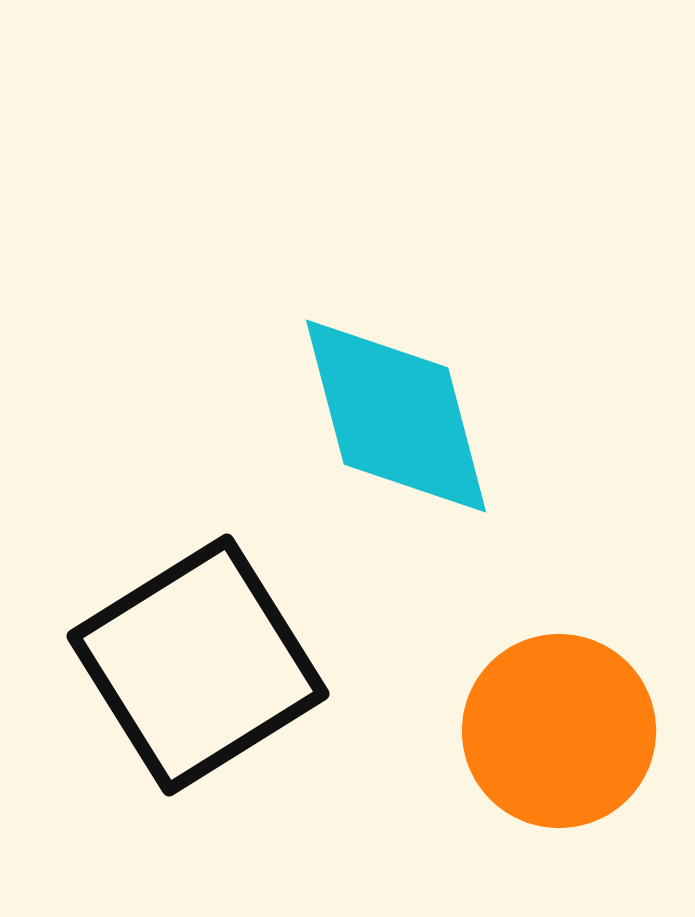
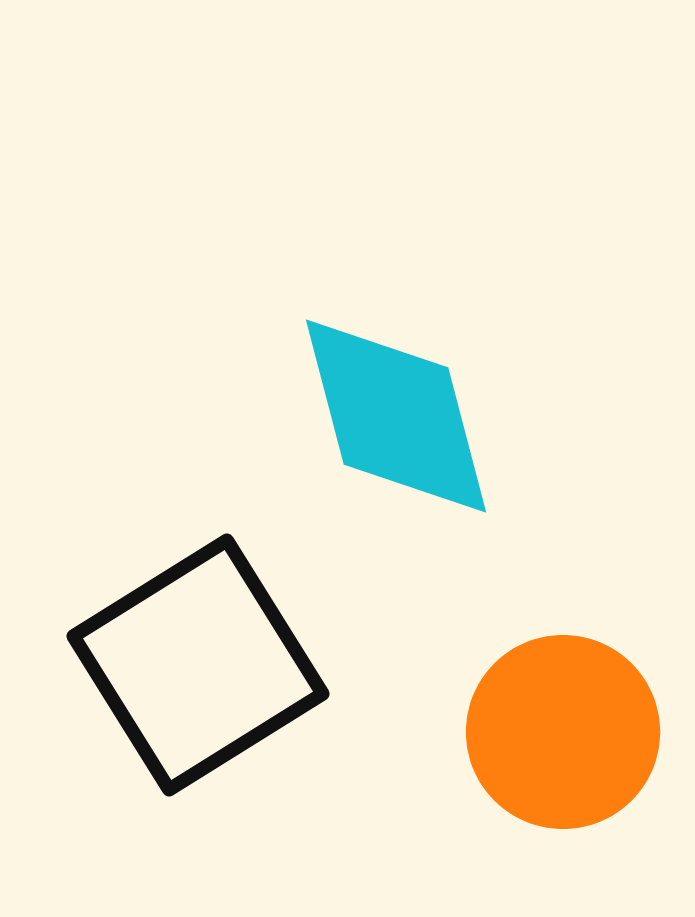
orange circle: moved 4 px right, 1 px down
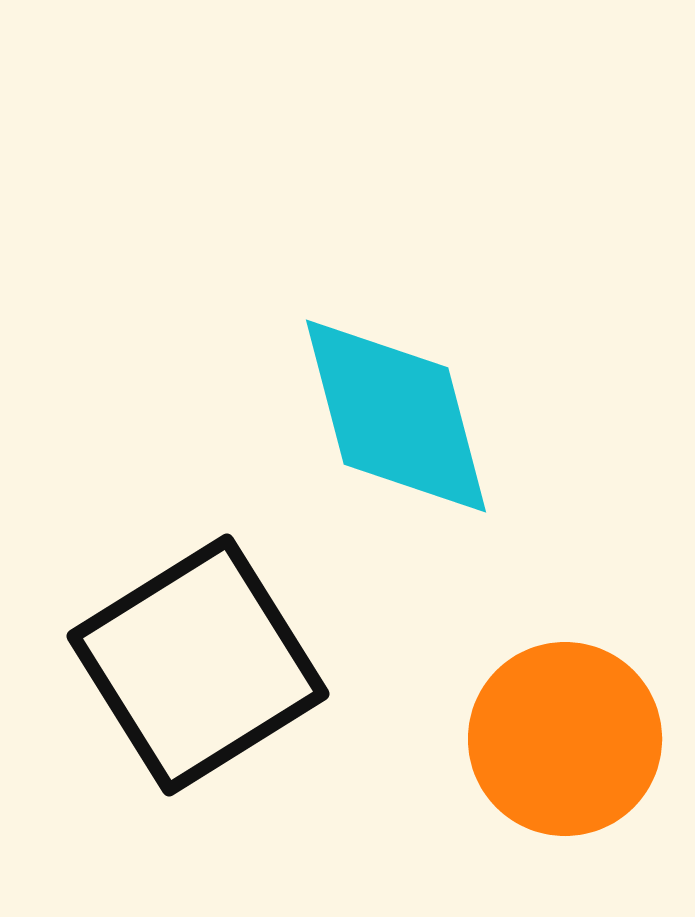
orange circle: moved 2 px right, 7 px down
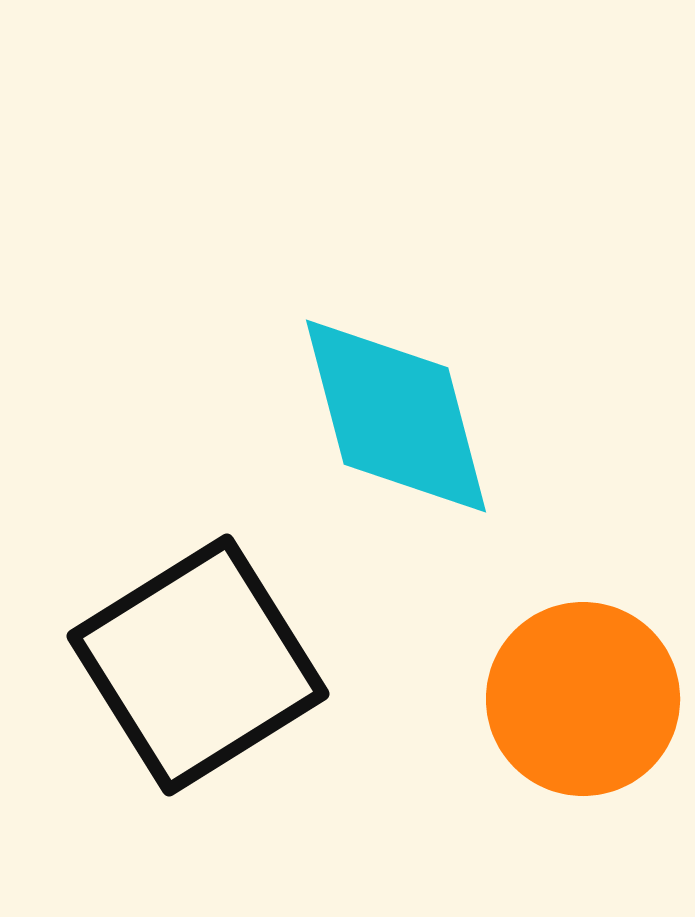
orange circle: moved 18 px right, 40 px up
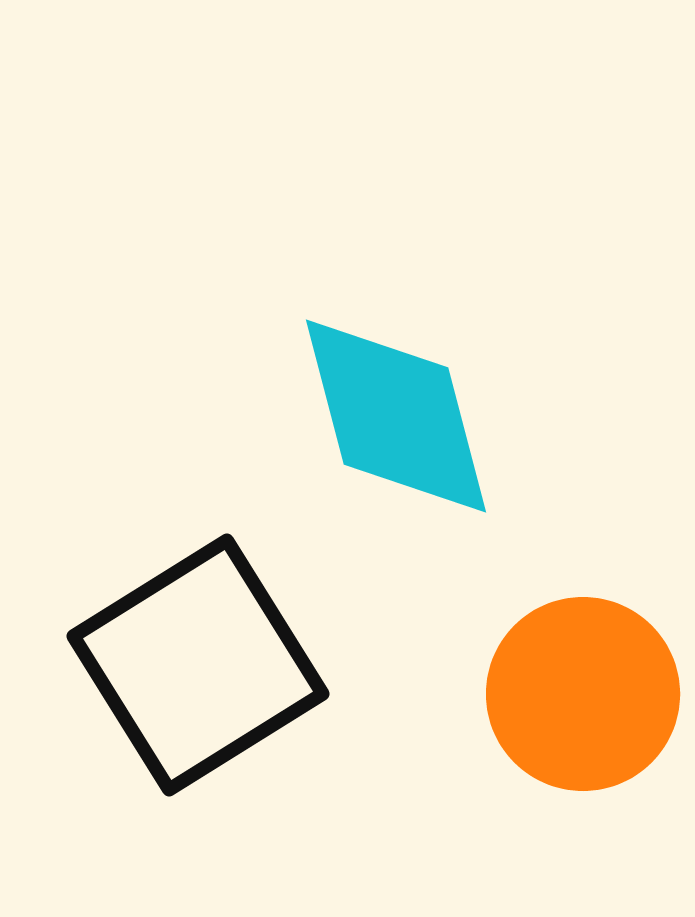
orange circle: moved 5 px up
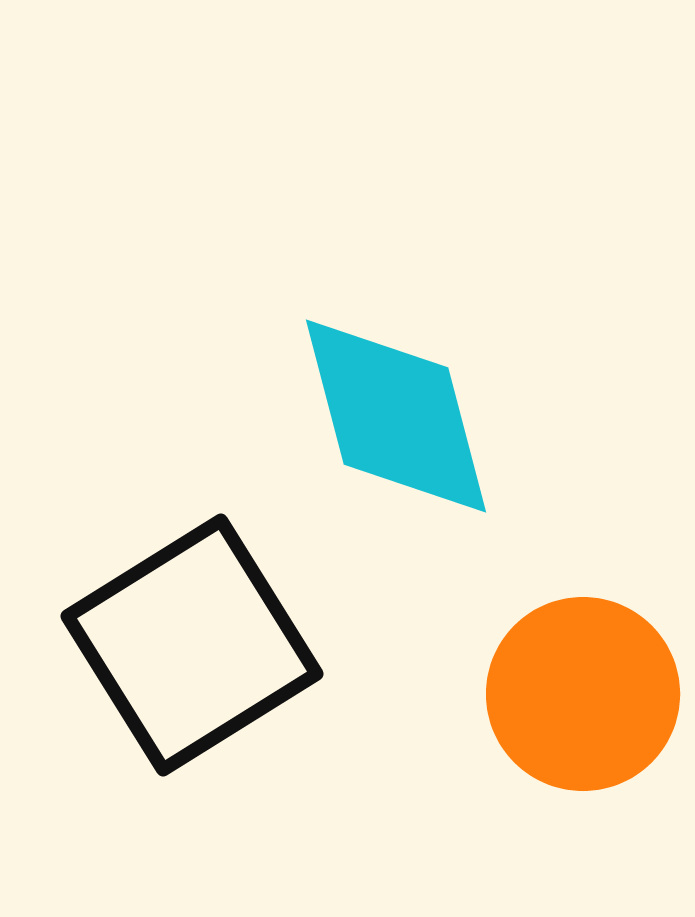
black square: moved 6 px left, 20 px up
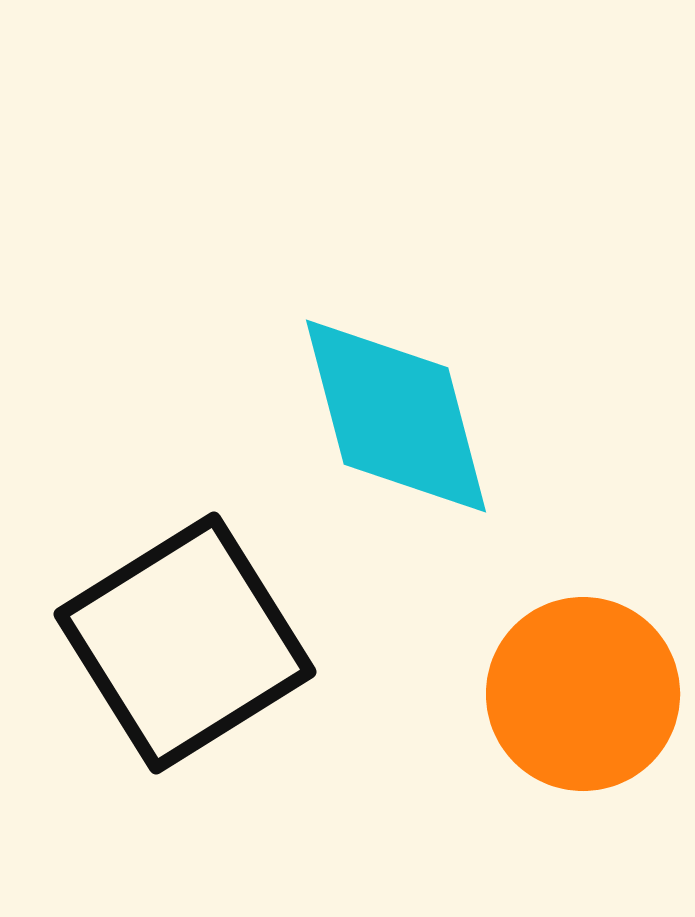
black square: moved 7 px left, 2 px up
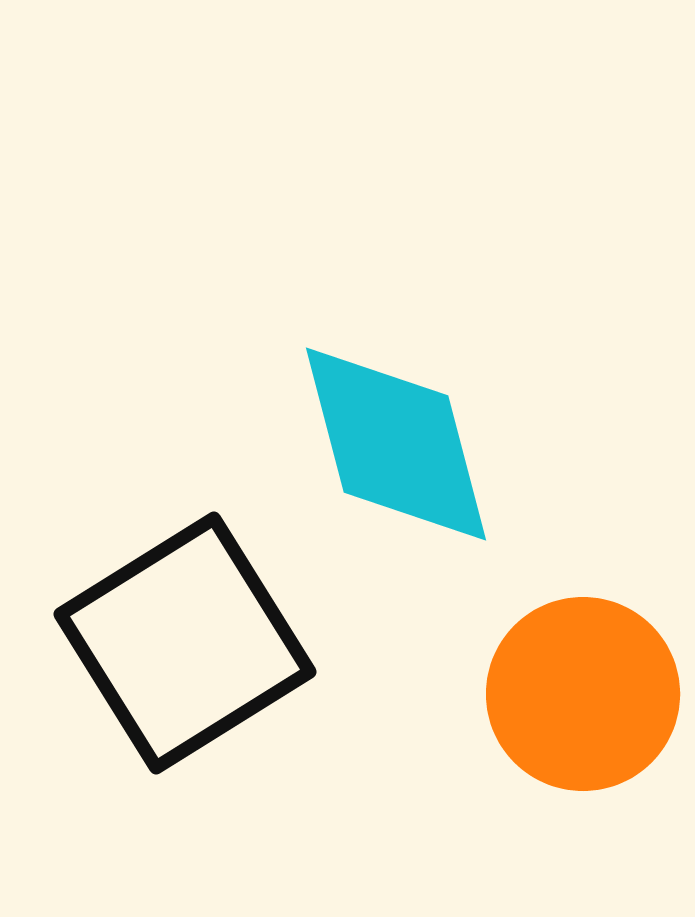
cyan diamond: moved 28 px down
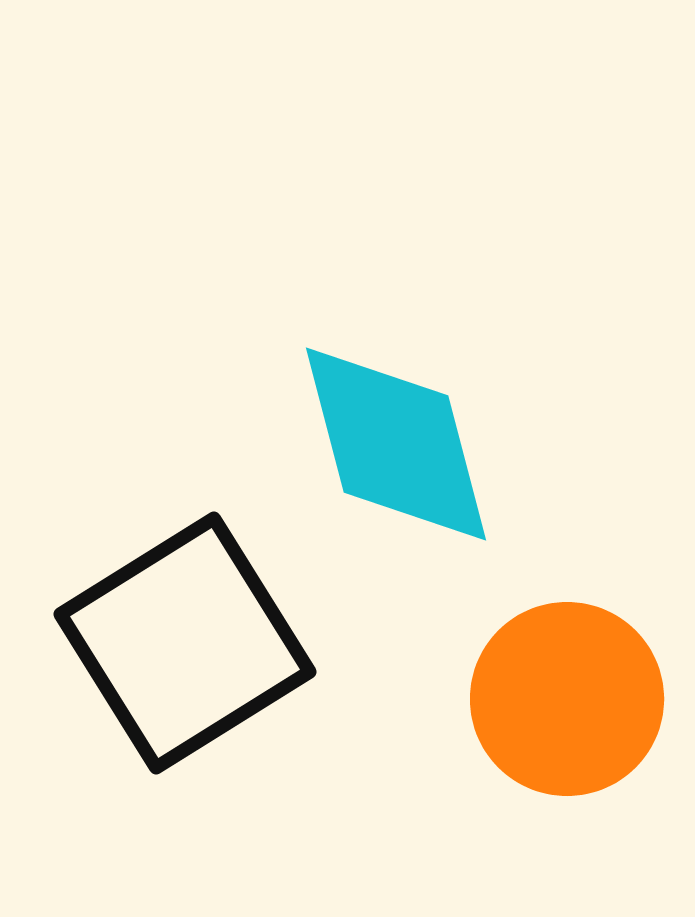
orange circle: moved 16 px left, 5 px down
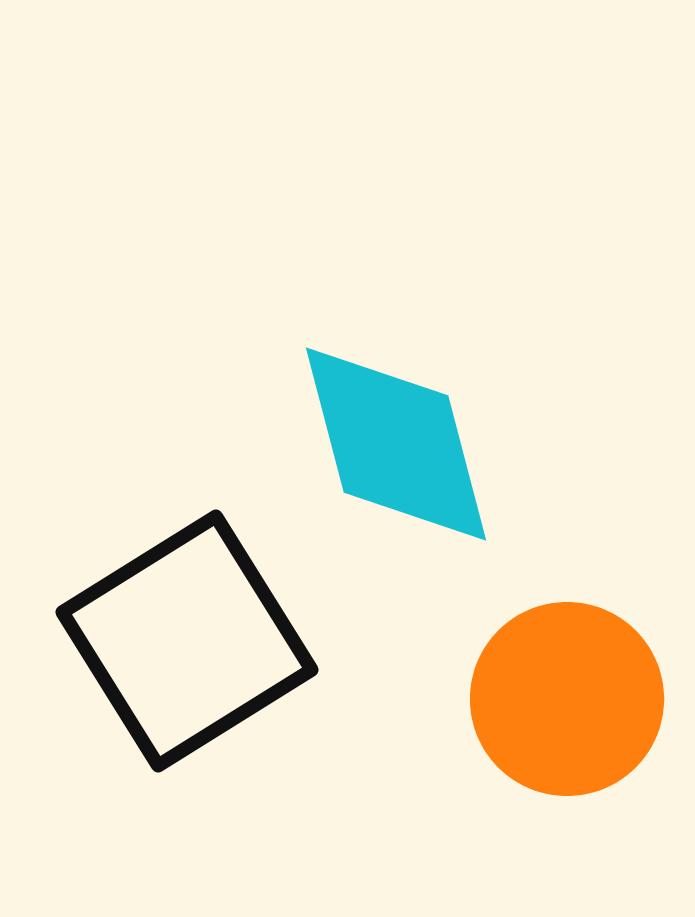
black square: moved 2 px right, 2 px up
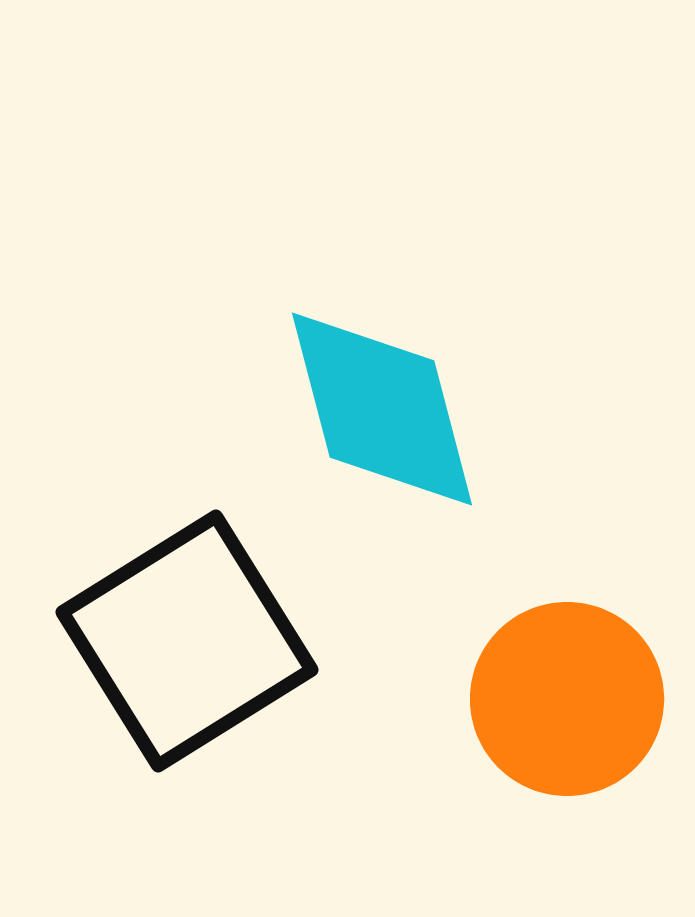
cyan diamond: moved 14 px left, 35 px up
